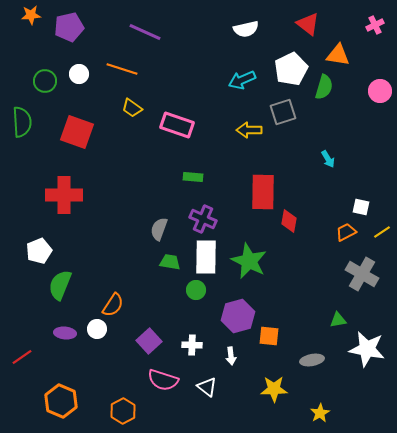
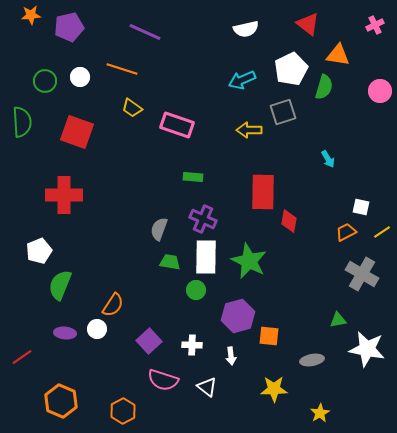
white circle at (79, 74): moved 1 px right, 3 px down
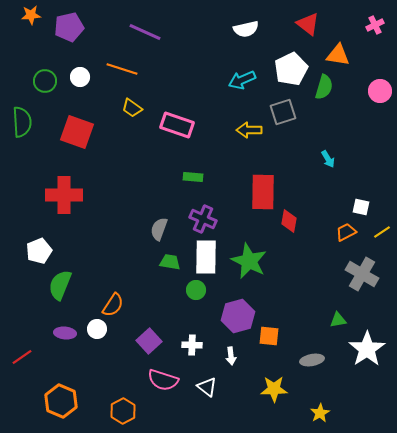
white star at (367, 349): rotated 27 degrees clockwise
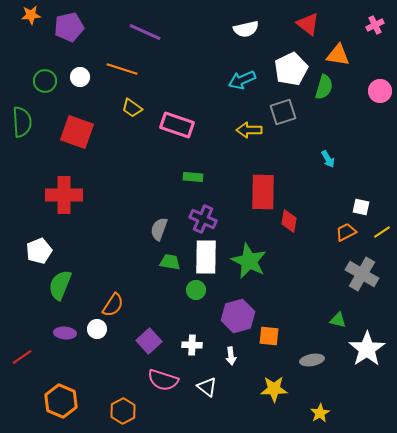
green triangle at (338, 320): rotated 24 degrees clockwise
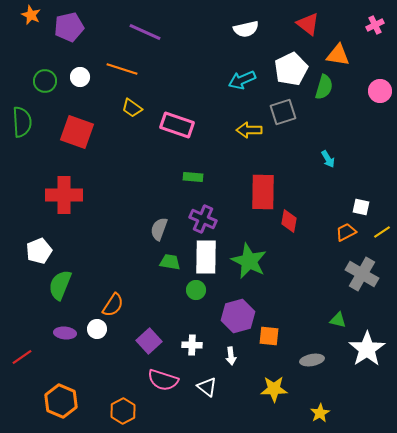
orange star at (31, 15): rotated 30 degrees clockwise
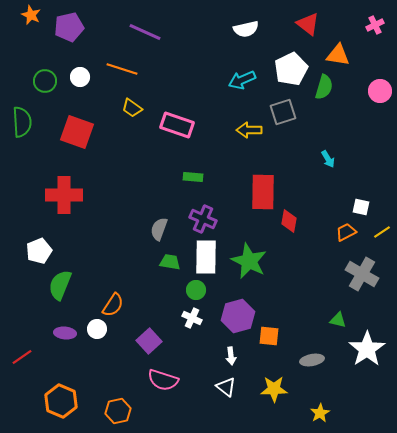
white cross at (192, 345): moved 27 px up; rotated 24 degrees clockwise
white triangle at (207, 387): moved 19 px right
orange hexagon at (123, 411): moved 5 px left; rotated 15 degrees clockwise
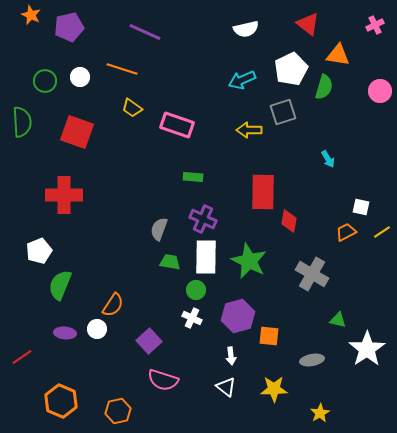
gray cross at (362, 274): moved 50 px left
